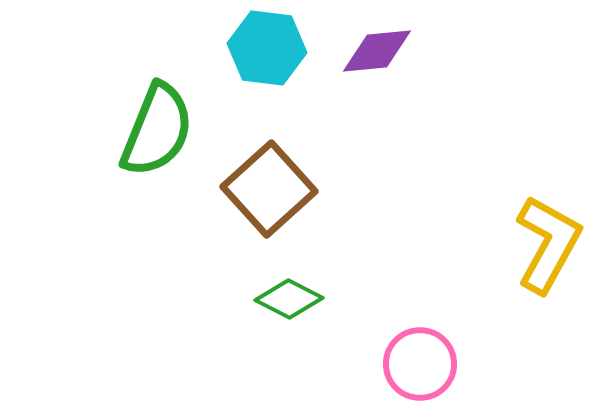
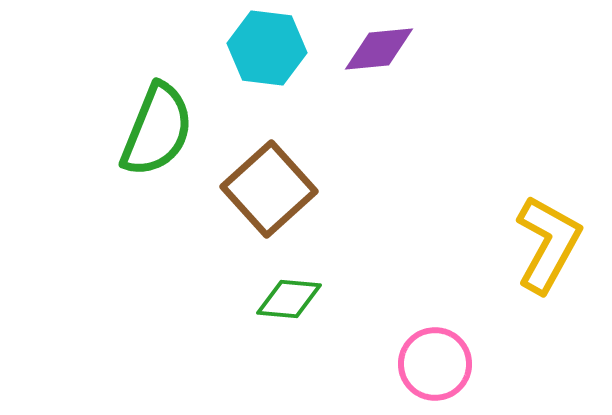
purple diamond: moved 2 px right, 2 px up
green diamond: rotated 22 degrees counterclockwise
pink circle: moved 15 px right
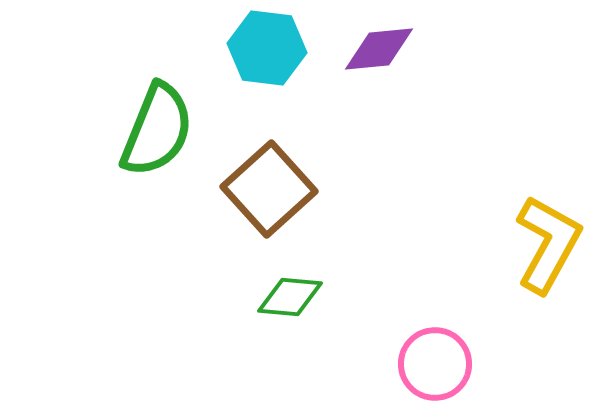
green diamond: moved 1 px right, 2 px up
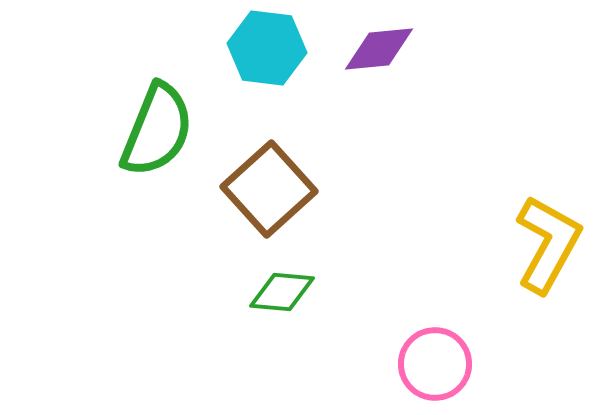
green diamond: moved 8 px left, 5 px up
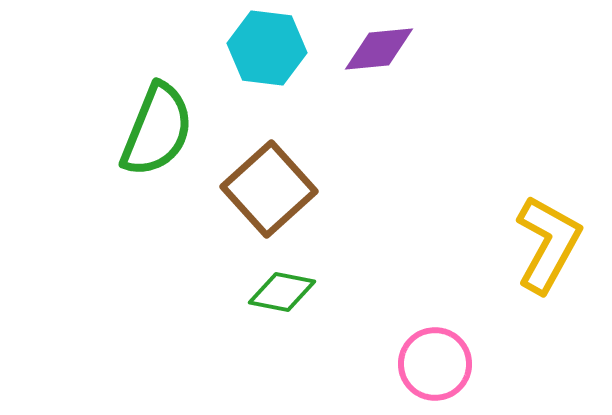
green diamond: rotated 6 degrees clockwise
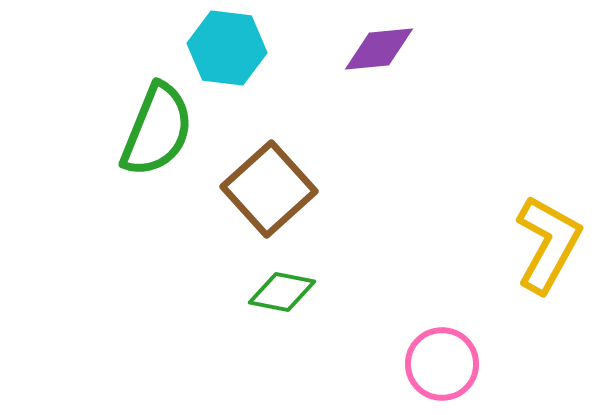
cyan hexagon: moved 40 px left
pink circle: moved 7 px right
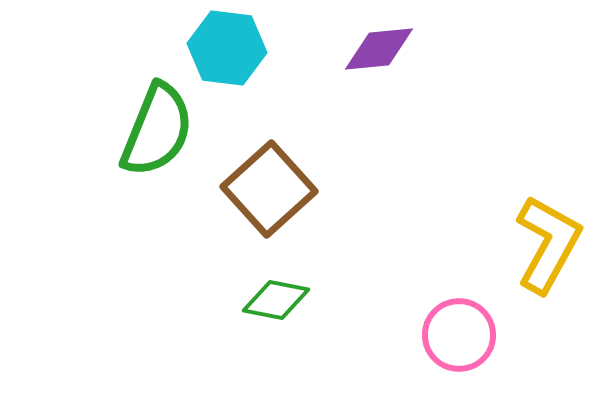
green diamond: moved 6 px left, 8 px down
pink circle: moved 17 px right, 29 px up
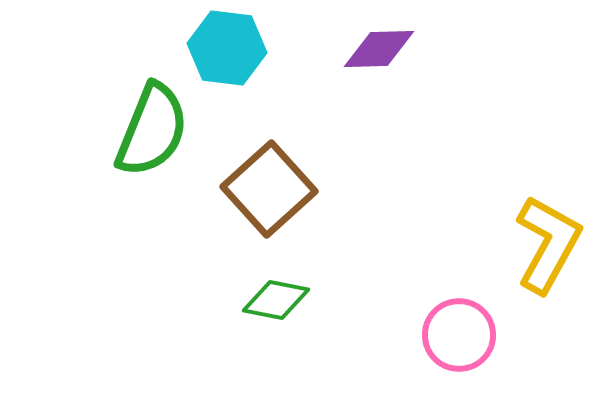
purple diamond: rotated 4 degrees clockwise
green semicircle: moved 5 px left
